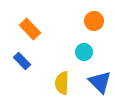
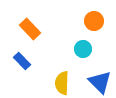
cyan circle: moved 1 px left, 3 px up
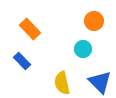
yellow semicircle: rotated 15 degrees counterclockwise
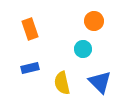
orange rectangle: rotated 25 degrees clockwise
blue rectangle: moved 8 px right, 7 px down; rotated 60 degrees counterclockwise
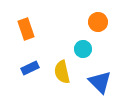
orange circle: moved 4 px right, 1 px down
orange rectangle: moved 4 px left
blue rectangle: rotated 12 degrees counterclockwise
yellow semicircle: moved 11 px up
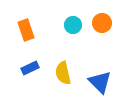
orange circle: moved 4 px right, 1 px down
orange rectangle: moved 1 px down
cyan circle: moved 10 px left, 24 px up
yellow semicircle: moved 1 px right, 1 px down
